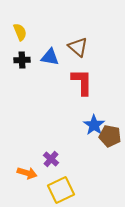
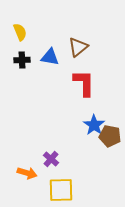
brown triangle: rotated 40 degrees clockwise
red L-shape: moved 2 px right, 1 px down
yellow square: rotated 24 degrees clockwise
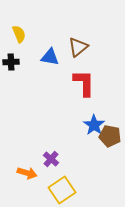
yellow semicircle: moved 1 px left, 2 px down
black cross: moved 11 px left, 2 px down
yellow square: moved 1 px right; rotated 32 degrees counterclockwise
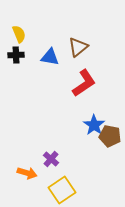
black cross: moved 5 px right, 7 px up
red L-shape: rotated 56 degrees clockwise
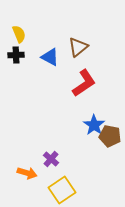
blue triangle: rotated 18 degrees clockwise
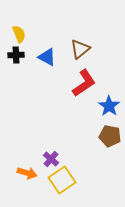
brown triangle: moved 2 px right, 2 px down
blue triangle: moved 3 px left
blue star: moved 15 px right, 19 px up
yellow square: moved 10 px up
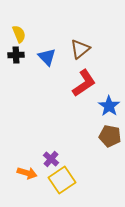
blue triangle: rotated 18 degrees clockwise
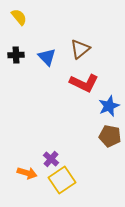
yellow semicircle: moved 17 px up; rotated 18 degrees counterclockwise
red L-shape: rotated 60 degrees clockwise
blue star: rotated 15 degrees clockwise
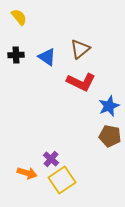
blue triangle: rotated 12 degrees counterclockwise
red L-shape: moved 3 px left, 1 px up
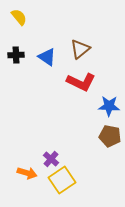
blue star: rotated 25 degrees clockwise
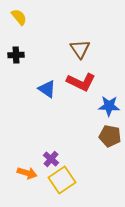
brown triangle: rotated 25 degrees counterclockwise
blue triangle: moved 32 px down
